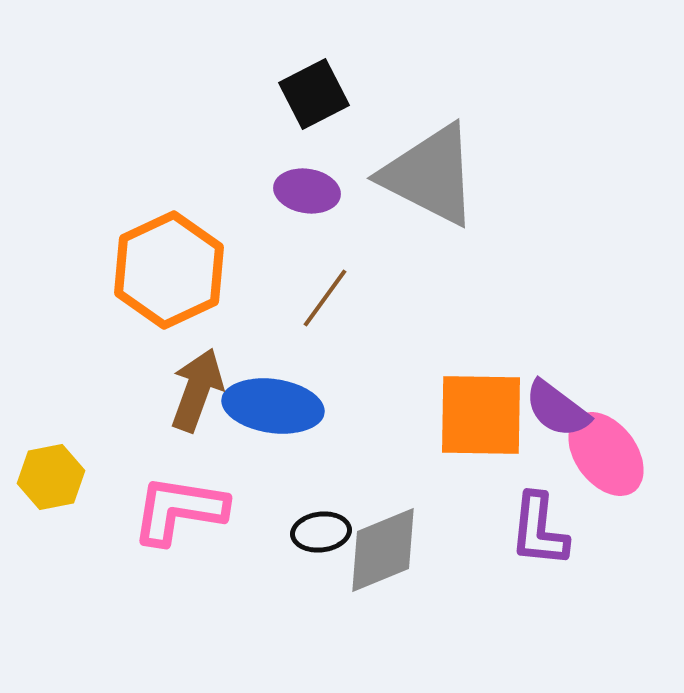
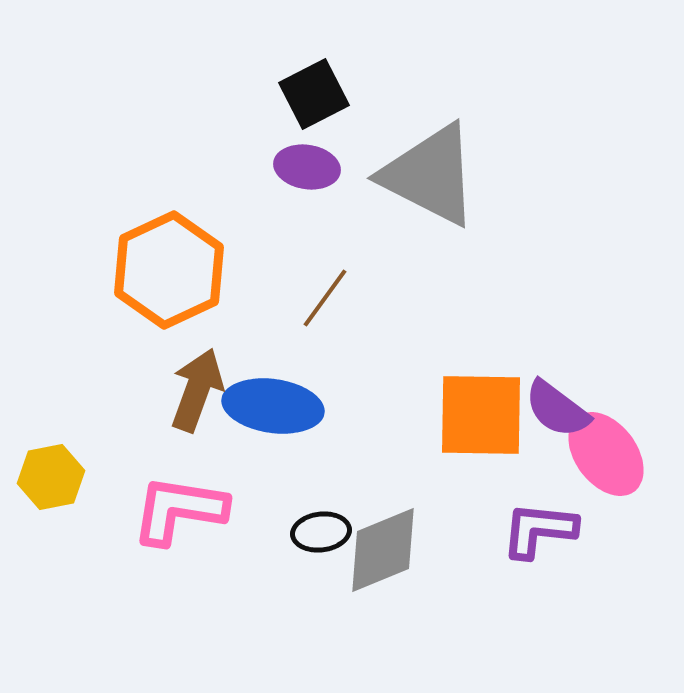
purple ellipse: moved 24 px up
purple L-shape: rotated 90 degrees clockwise
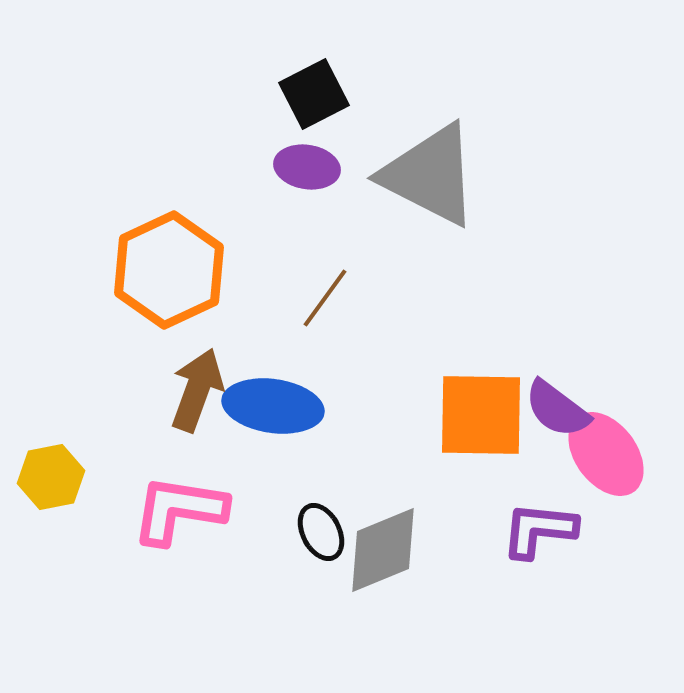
black ellipse: rotated 70 degrees clockwise
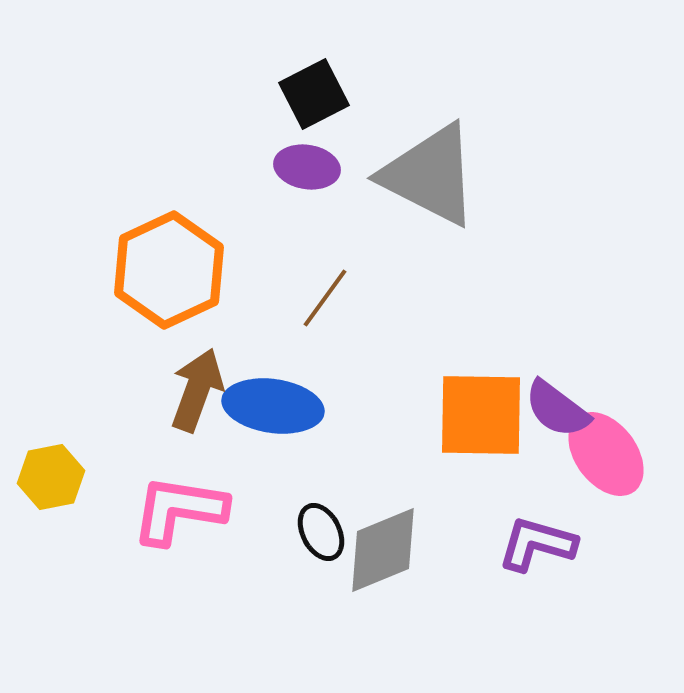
purple L-shape: moved 2 px left, 14 px down; rotated 10 degrees clockwise
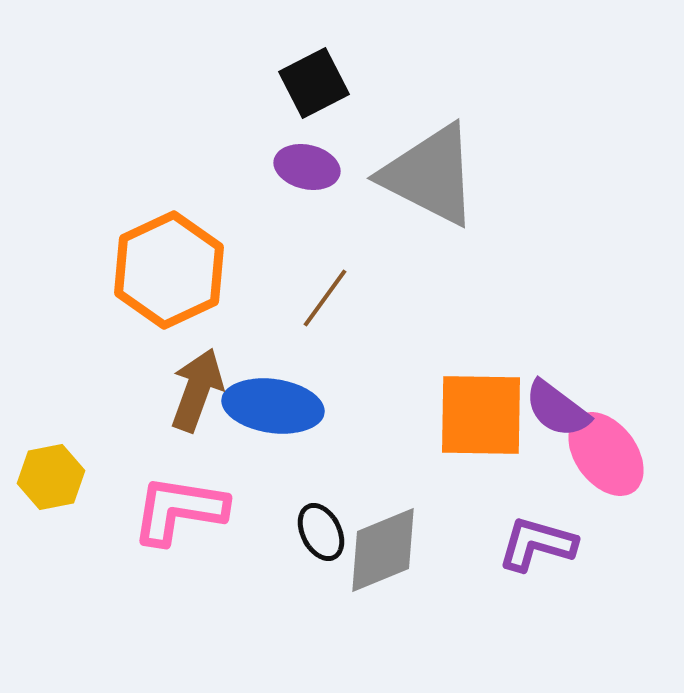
black square: moved 11 px up
purple ellipse: rotated 4 degrees clockwise
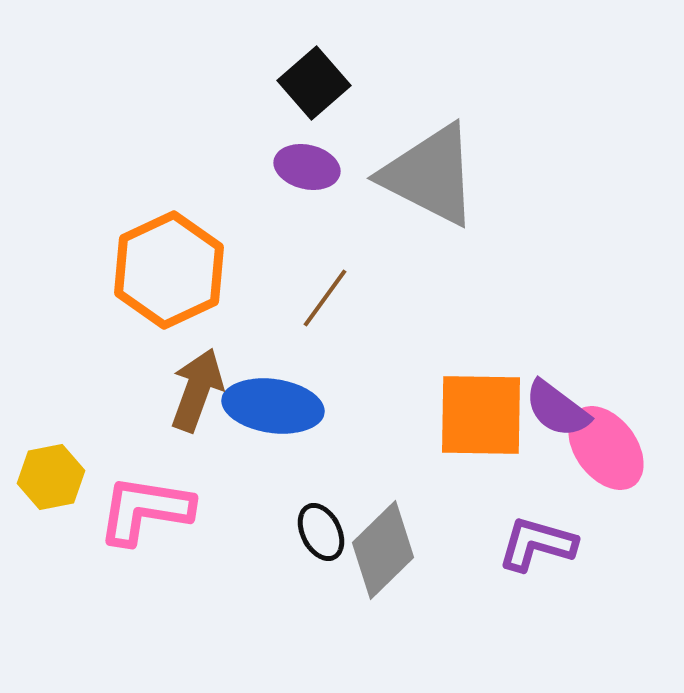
black square: rotated 14 degrees counterclockwise
pink ellipse: moved 6 px up
pink L-shape: moved 34 px left
gray diamond: rotated 22 degrees counterclockwise
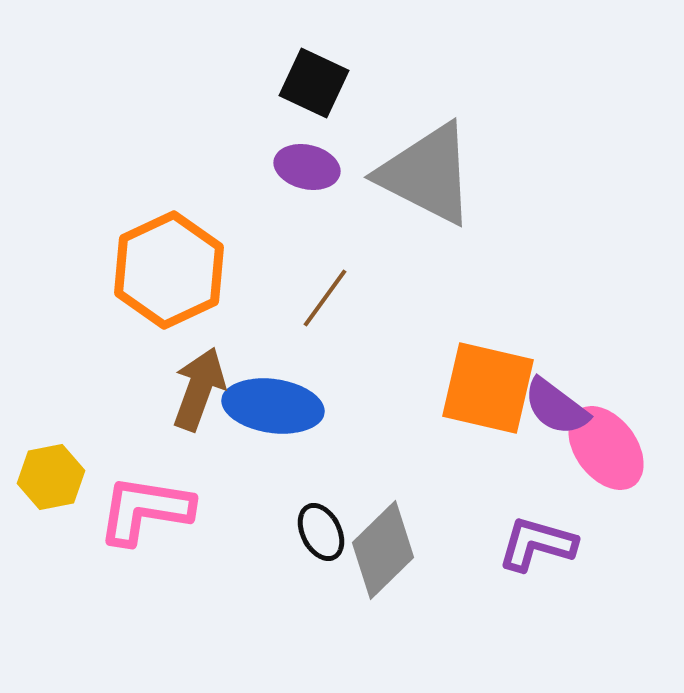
black square: rotated 24 degrees counterclockwise
gray triangle: moved 3 px left, 1 px up
brown arrow: moved 2 px right, 1 px up
purple semicircle: moved 1 px left, 2 px up
orange square: moved 7 px right, 27 px up; rotated 12 degrees clockwise
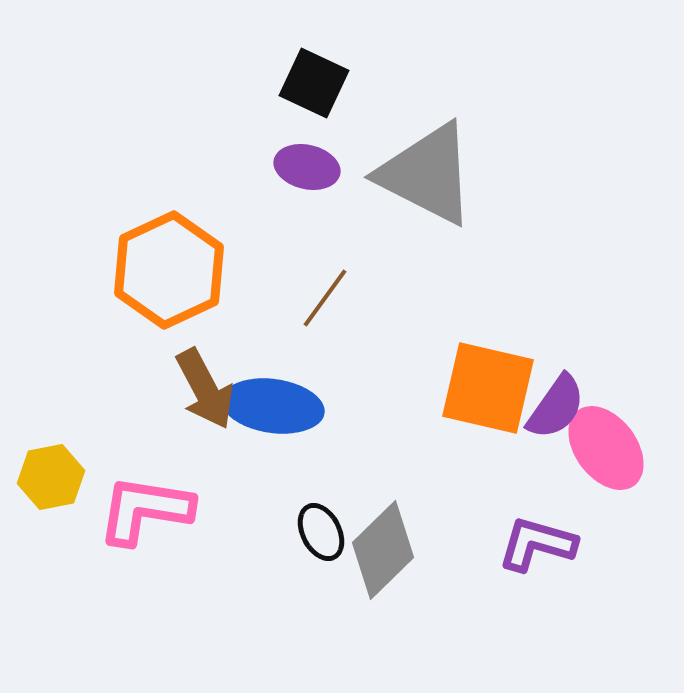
brown arrow: moved 6 px right; rotated 132 degrees clockwise
purple semicircle: rotated 92 degrees counterclockwise
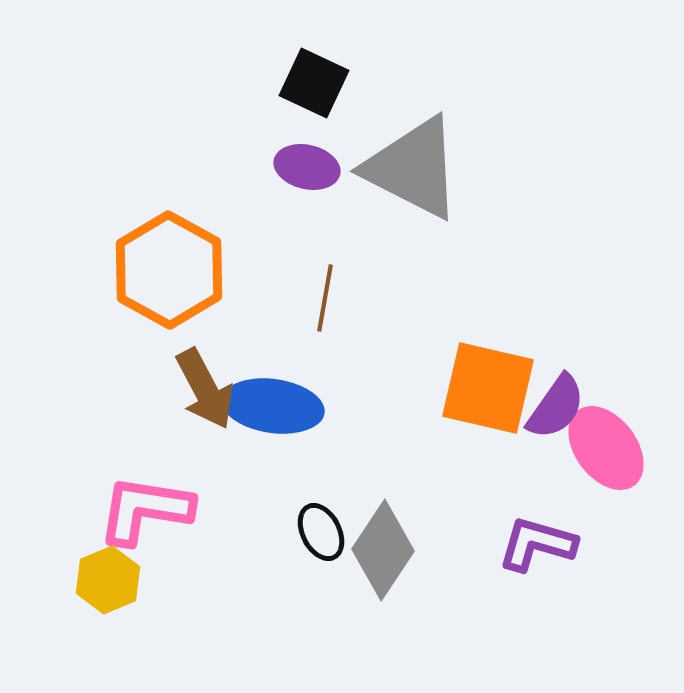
gray triangle: moved 14 px left, 6 px up
orange hexagon: rotated 6 degrees counterclockwise
brown line: rotated 26 degrees counterclockwise
yellow hexagon: moved 57 px right, 103 px down; rotated 12 degrees counterclockwise
gray diamond: rotated 12 degrees counterclockwise
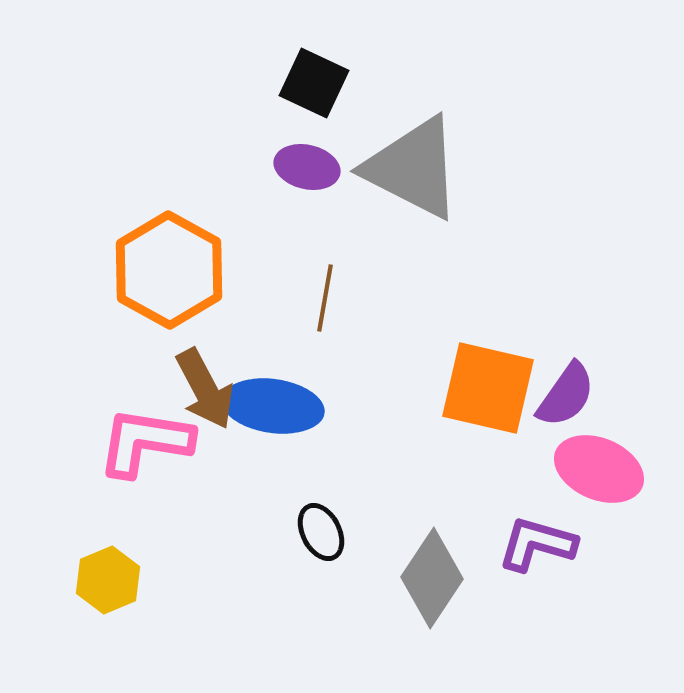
purple semicircle: moved 10 px right, 12 px up
pink ellipse: moved 7 px left, 21 px down; rotated 30 degrees counterclockwise
pink L-shape: moved 68 px up
gray diamond: moved 49 px right, 28 px down
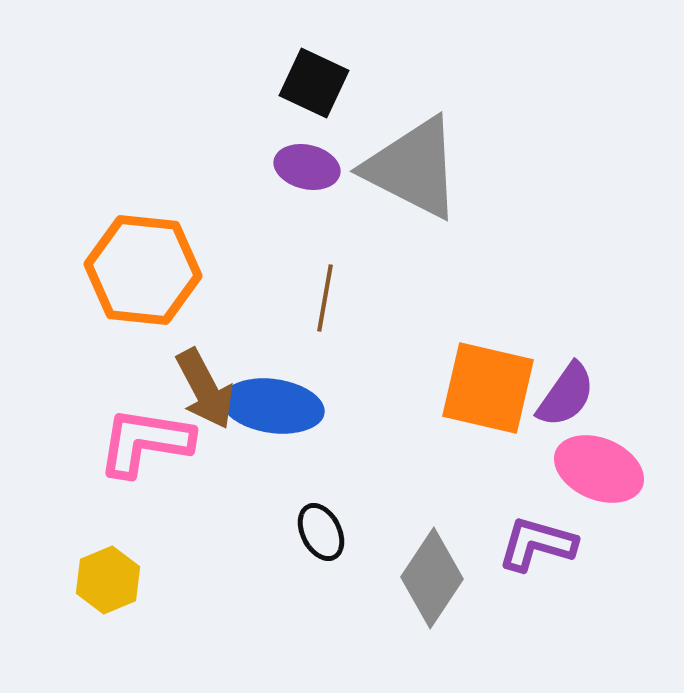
orange hexagon: moved 26 px left; rotated 23 degrees counterclockwise
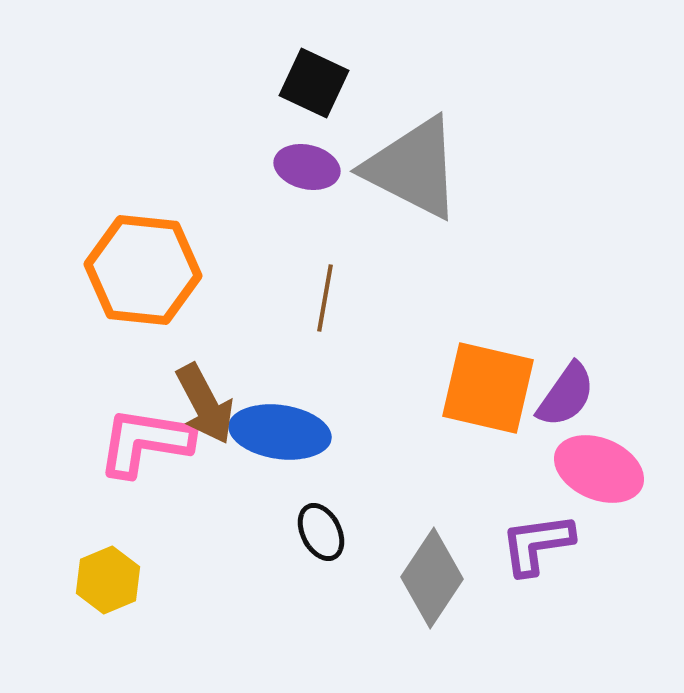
brown arrow: moved 15 px down
blue ellipse: moved 7 px right, 26 px down
purple L-shape: rotated 24 degrees counterclockwise
